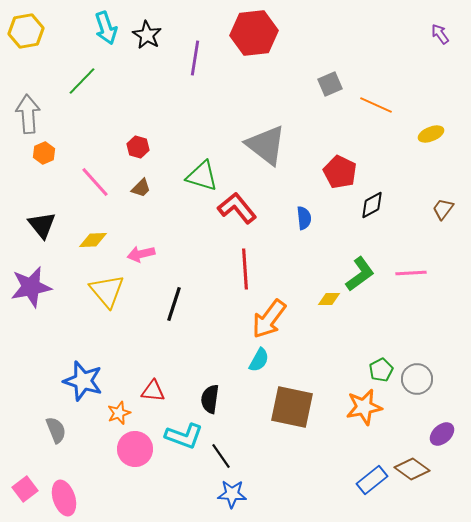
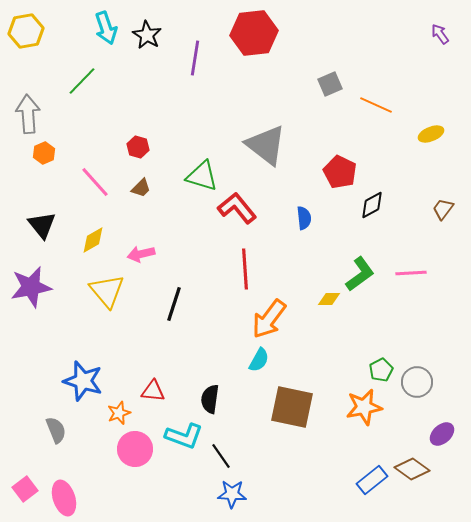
yellow diamond at (93, 240): rotated 28 degrees counterclockwise
gray circle at (417, 379): moved 3 px down
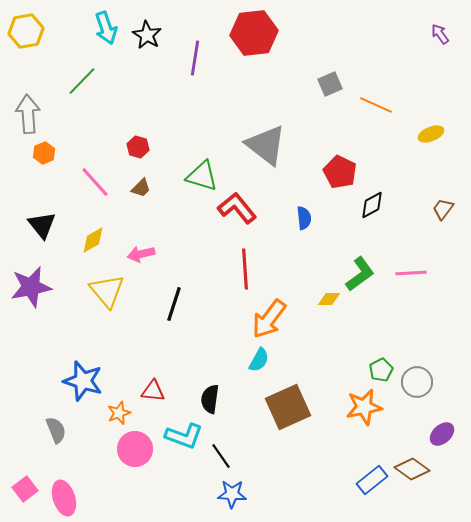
brown square at (292, 407): moved 4 px left; rotated 36 degrees counterclockwise
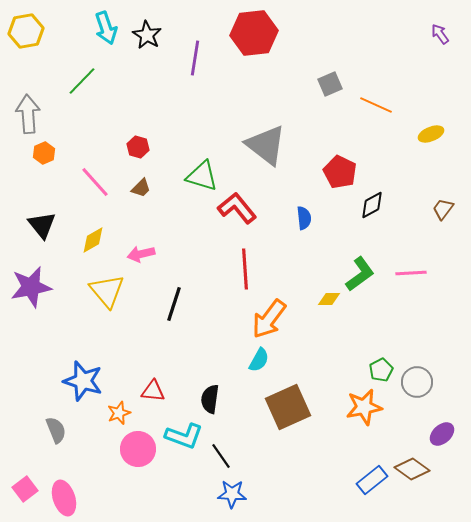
pink circle at (135, 449): moved 3 px right
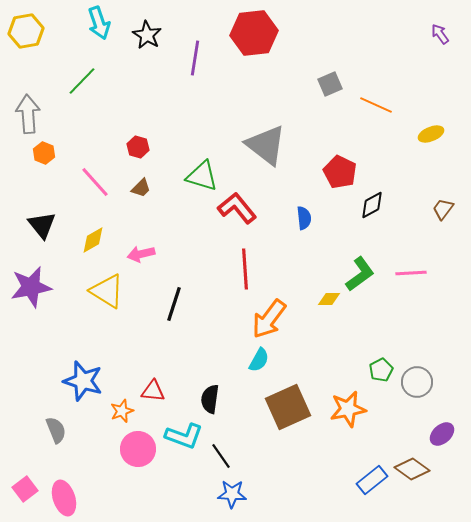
cyan arrow at (106, 28): moved 7 px left, 5 px up
orange hexagon at (44, 153): rotated 15 degrees counterclockwise
yellow triangle at (107, 291): rotated 18 degrees counterclockwise
orange star at (364, 407): moved 16 px left, 2 px down
orange star at (119, 413): moved 3 px right, 2 px up
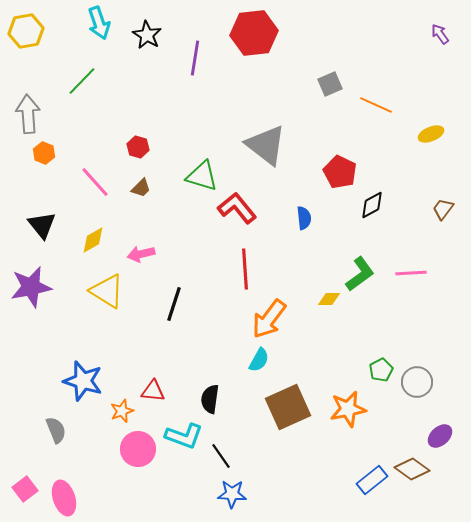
purple ellipse at (442, 434): moved 2 px left, 2 px down
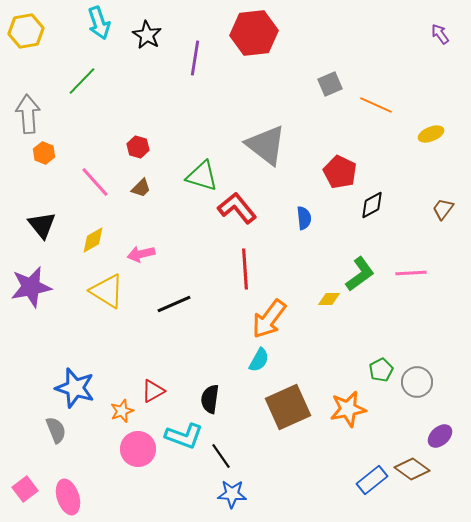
black line at (174, 304): rotated 48 degrees clockwise
blue star at (83, 381): moved 8 px left, 7 px down
red triangle at (153, 391): rotated 35 degrees counterclockwise
pink ellipse at (64, 498): moved 4 px right, 1 px up
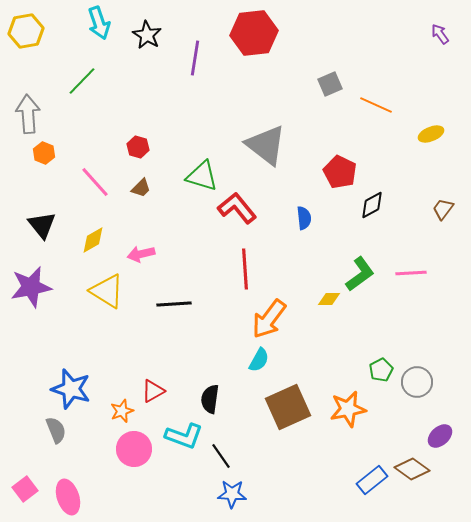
black line at (174, 304): rotated 20 degrees clockwise
blue star at (75, 388): moved 4 px left, 1 px down
pink circle at (138, 449): moved 4 px left
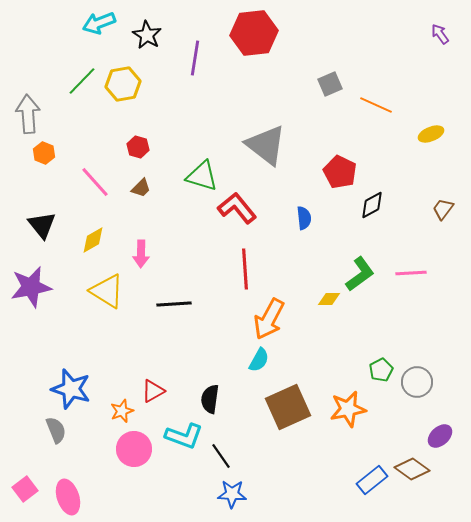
cyan arrow at (99, 23): rotated 88 degrees clockwise
yellow hexagon at (26, 31): moved 97 px right, 53 px down
pink arrow at (141, 254): rotated 76 degrees counterclockwise
orange arrow at (269, 319): rotated 9 degrees counterclockwise
